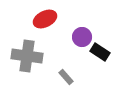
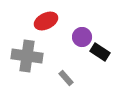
red ellipse: moved 1 px right, 2 px down
gray rectangle: moved 1 px down
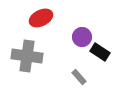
red ellipse: moved 5 px left, 3 px up
gray rectangle: moved 13 px right, 1 px up
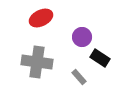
black rectangle: moved 6 px down
gray cross: moved 10 px right, 6 px down
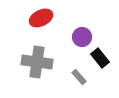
black rectangle: rotated 18 degrees clockwise
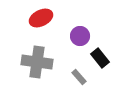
purple circle: moved 2 px left, 1 px up
